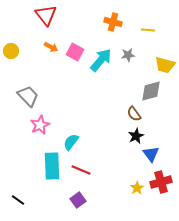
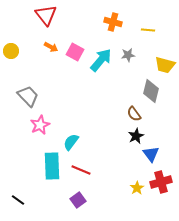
gray diamond: rotated 60 degrees counterclockwise
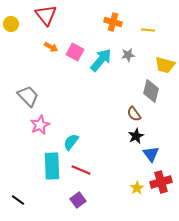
yellow circle: moved 27 px up
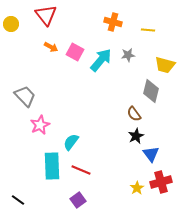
gray trapezoid: moved 3 px left
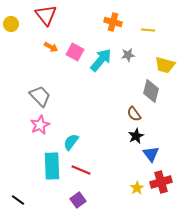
gray trapezoid: moved 15 px right
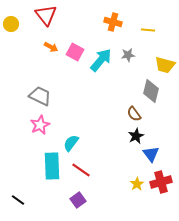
gray trapezoid: rotated 20 degrees counterclockwise
cyan semicircle: moved 1 px down
red line: rotated 12 degrees clockwise
yellow star: moved 4 px up
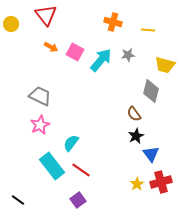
cyan rectangle: rotated 36 degrees counterclockwise
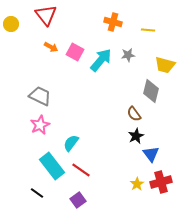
black line: moved 19 px right, 7 px up
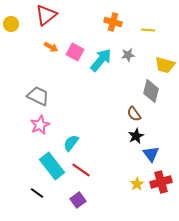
red triangle: rotated 30 degrees clockwise
gray trapezoid: moved 2 px left
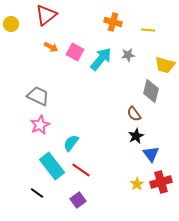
cyan arrow: moved 1 px up
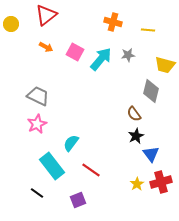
orange arrow: moved 5 px left
pink star: moved 3 px left, 1 px up
red line: moved 10 px right
purple square: rotated 14 degrees clockwise
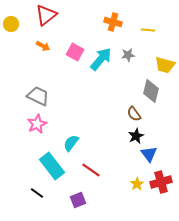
orange arrow: moved 3 px left, 1 px up
blue triangle: moved 2 px left
